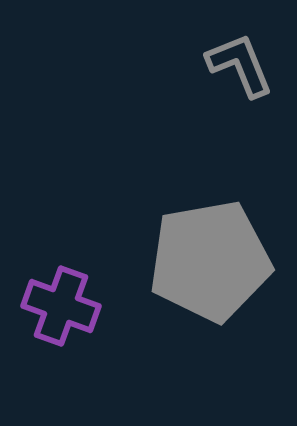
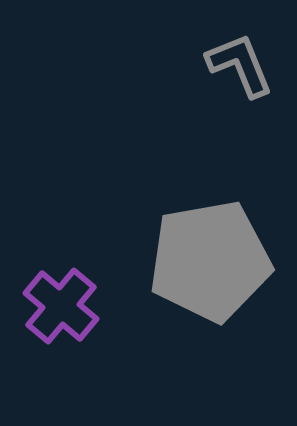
purple cross: rotated 20 degrees clockwise
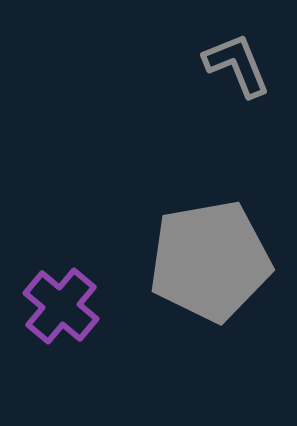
gray L-shape: moved 3 px left
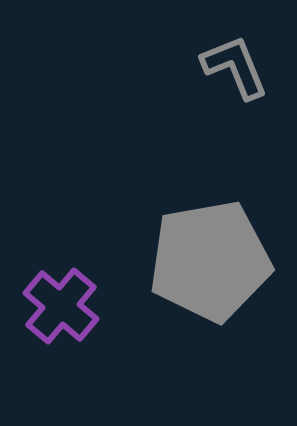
gray L-shape: moved 2 px left, 2 px down
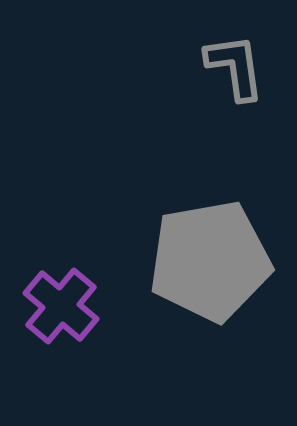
gray L-shape: rotated 14 degrees clockwise
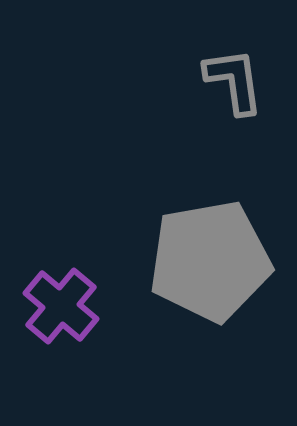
gray L-shape: moved 1 px left, 14 px down
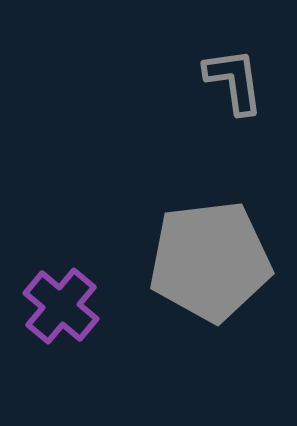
gray pentagon: rotated 3 degrees clockwise
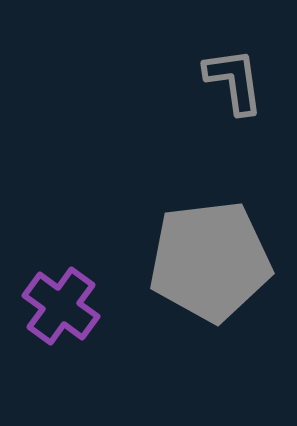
purple cross: rotated 4 degrees counterclockwise
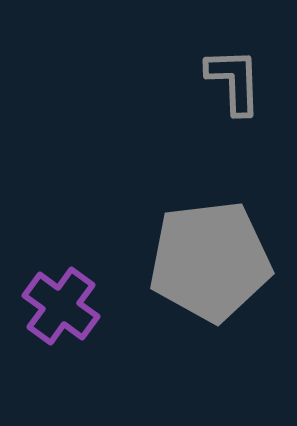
gray L-shape: rotated 6 degrees clockwise
